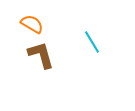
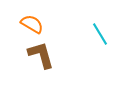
cyan line: moved 8 px right, 8 px up
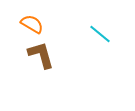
cyan line: rotated 20 degrees counterclockwise
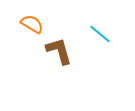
brown L-shape: moved 18 px right, 4 px up
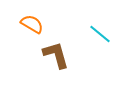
brown L-shape: moved 3 px left, 4 px down
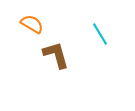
cyan line: rotated 20 degrees clockwise
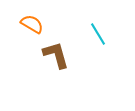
cyan line: moved 2 px left
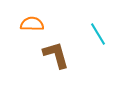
orange semicircle: rotated 30 degrees counterclockwise
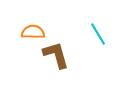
orange semicircle: moved 1 px right, 8 px down
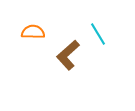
brown L-shape: moved 12 px right; rotated 116 degrees counterclockwise
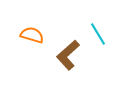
orange semicircle: moved 1 px left, 3 px down; rotated 15 degrees clockwise
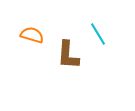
brown L-shape: rotated 44 degrees counterclockwise
